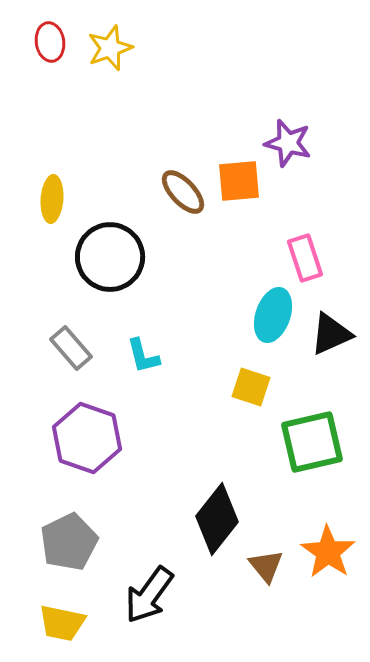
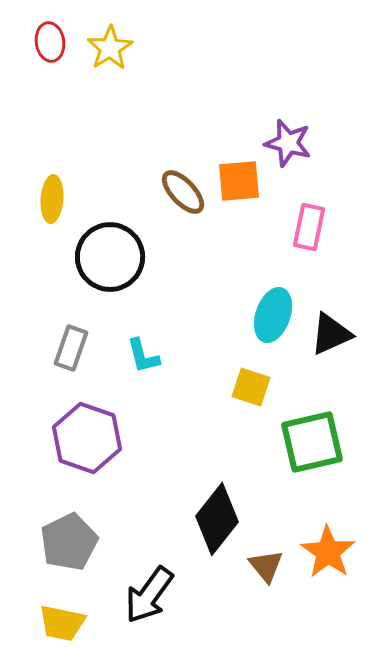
yellow star: rotated 12 degrees counterclockwise
pink rectangle: moved 4 px right, 31 px up; rotated 30 degrees clockwise
gray rectangle: rotated 60 degrees clockwise
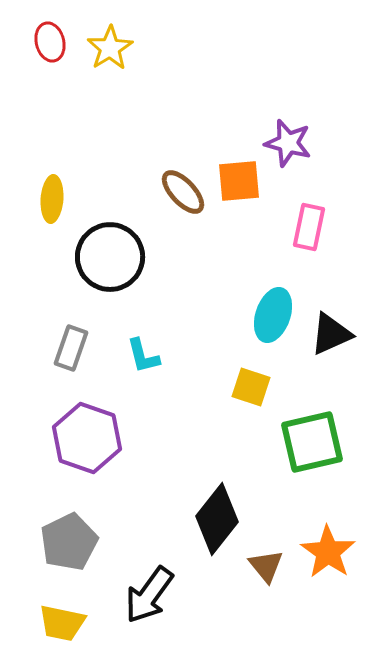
red ellipse: rotated 6 degrees counterclockwise
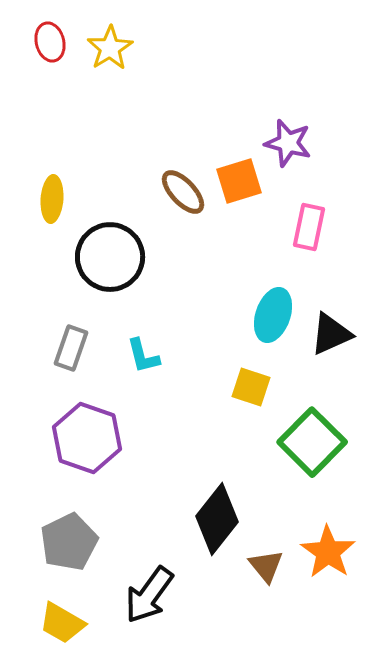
orange square: rotated 12 degrees counterclockwise
green square: rotated 32 degrees counterclockwise
yellow trapezoid: rotated 18 degrees clockwise
